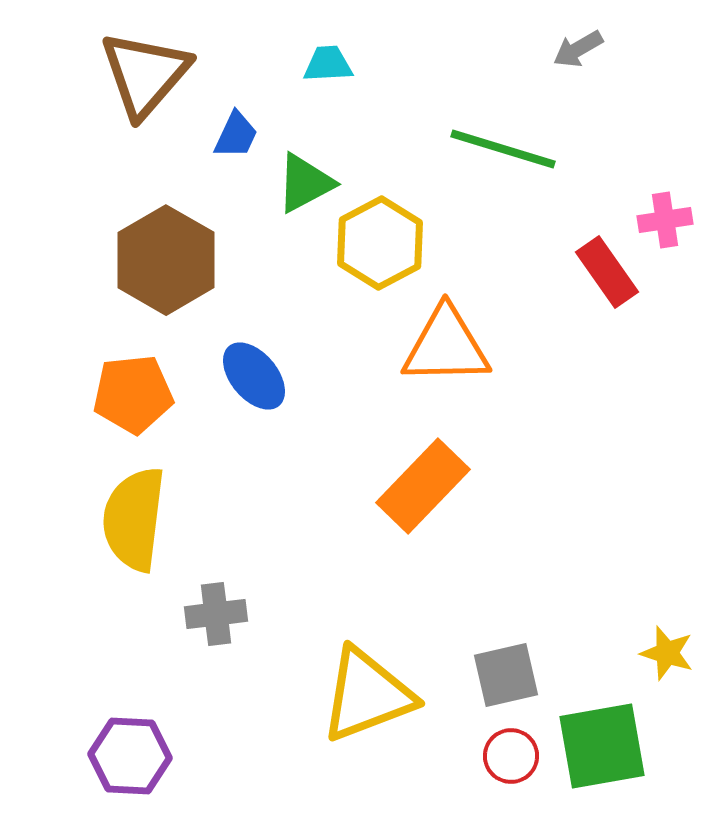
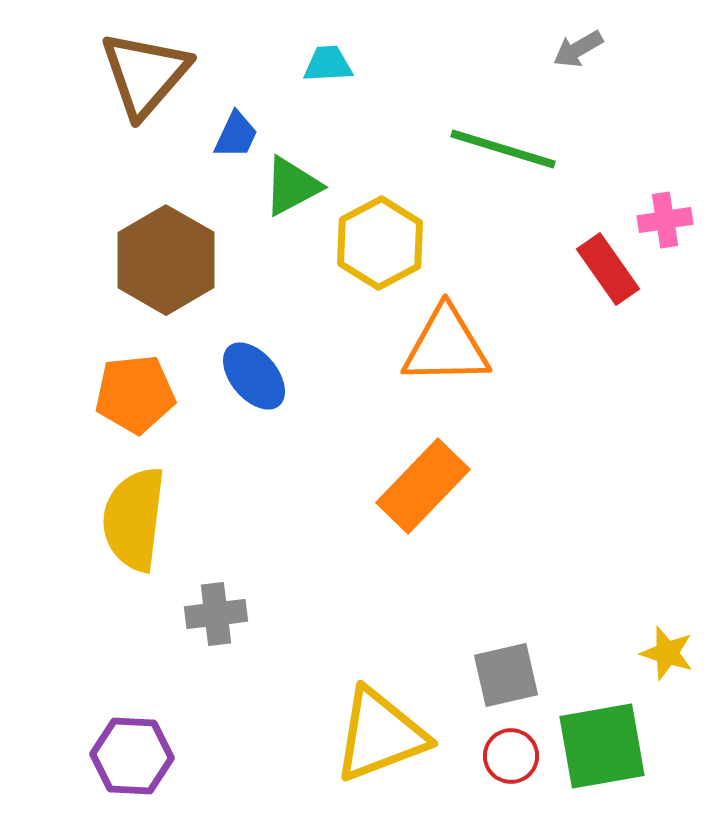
green triangle: moved 13 px left, 3 px down
red rectangle: moved 1 px right, 3 px up
orange pentagon: moved 2 px right
yellow triangle: moved 13 px right, 40 px down
purple hexagon: moved 2 px right
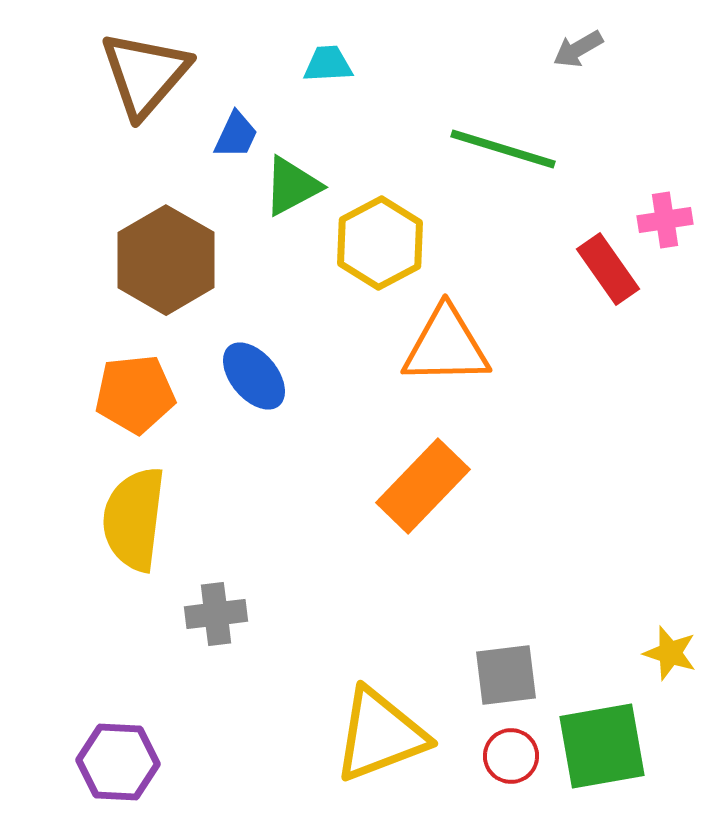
yellow star: moved 3 px right
gray square: rotated 6 degrees clockwise
purple hexagon: moved 14 px left, 6 px down
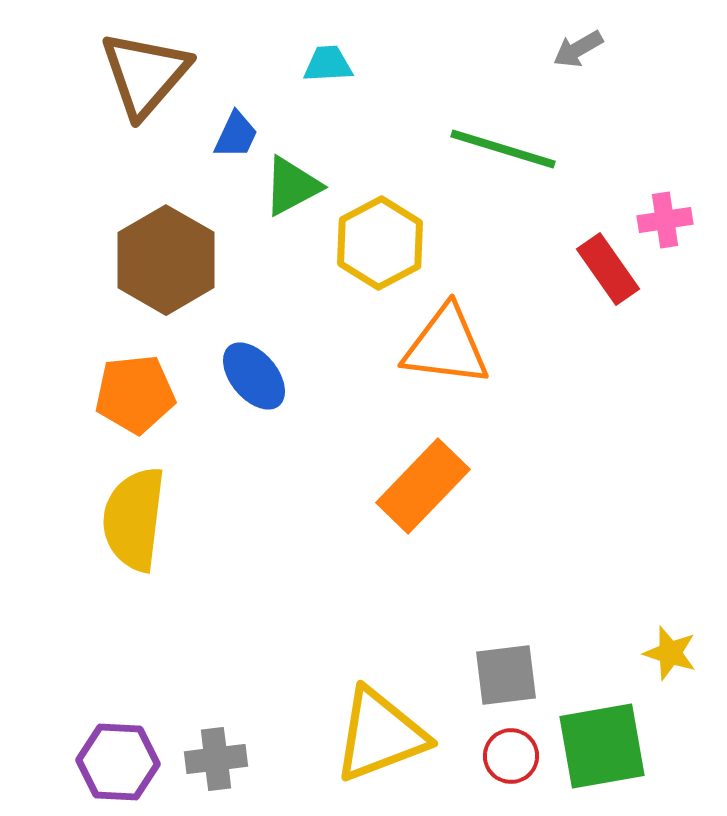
orange triangle: rotated 8 degrees clockwise
gray cross: moved 145 px down
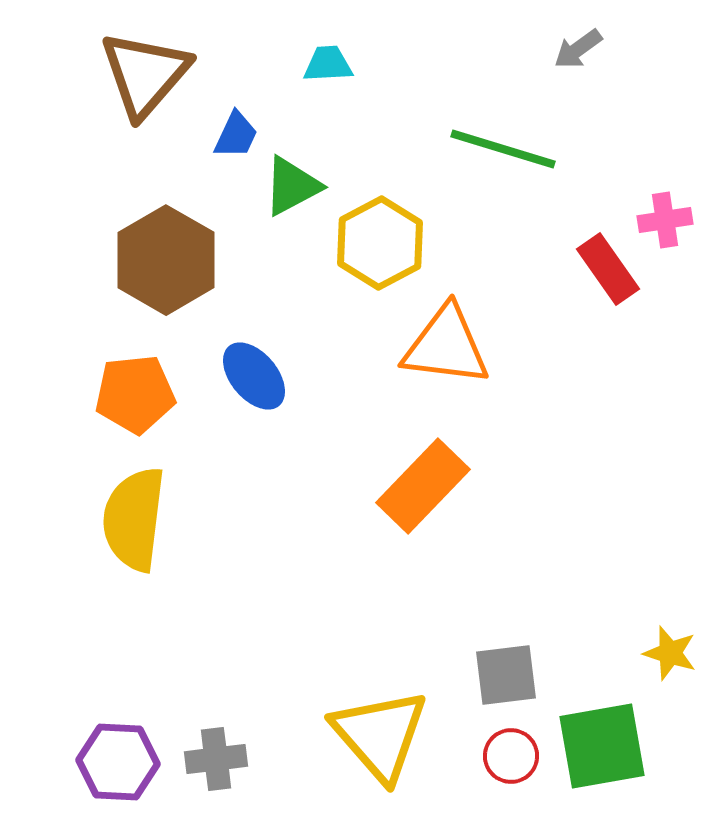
gray arrow: rotated 6 degrees counterclockwise
yellow triangle: rotated 50 degrees counterclockwise
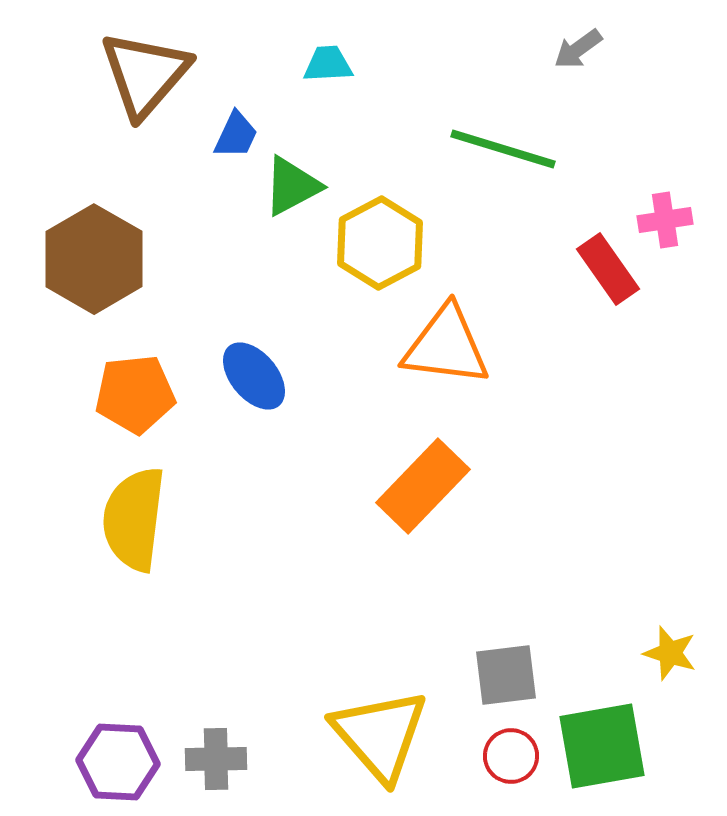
brown hexagon: moved 72 px left, 1 px up
gray cross: rotated 6 degrees clockwise
